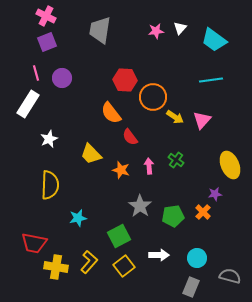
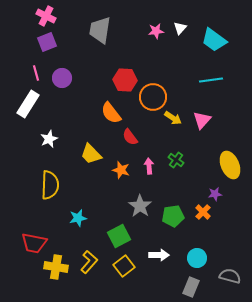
yellow arrow: moved 2 px left, 1 px down
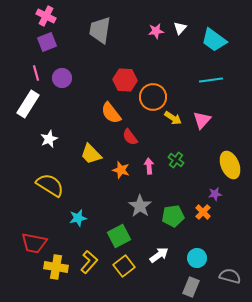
yellow semicircle: rotated 60 degrees counterclockwise
white arrow: rotated 36 degrees counterclockwise
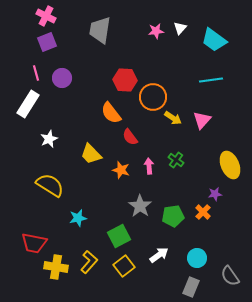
gray semicircle: rotated 140 degrees counterclockwise
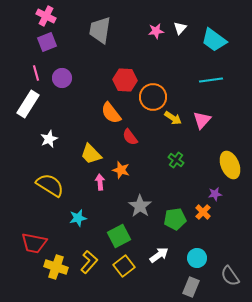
pink arrow: moved 49 px left, 16 px down
green pentagon: moved 2 px right, 3 px down
yellow cross: rotated 10 degrees clockwise
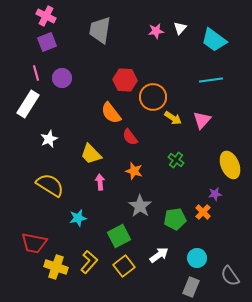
orange star: moved 13 px right, 1 px down
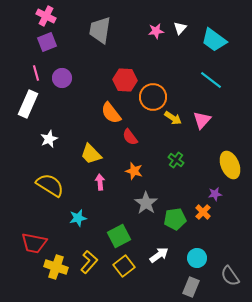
cyan line: rotated 45 degrees clockwise
white rectangle: rotated 8 degrees counterclockwise
gray star: moved 6 px right, 3 px up
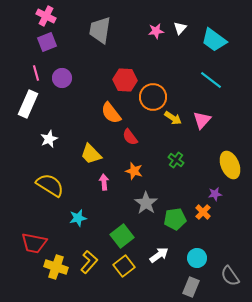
pink arrow: moved 4 px right
green square: moved 3 px right; rotated 10 degrees counterclockwise
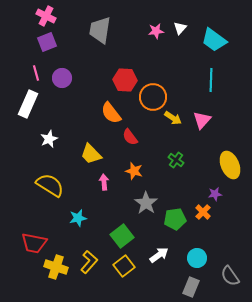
cyan line: rotated 55 degrees clockwise
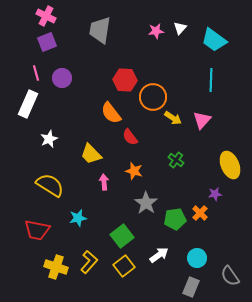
orange cross: moved 3 px left, 1 px down
red trapezoid: moved 3 px right, 13 px up
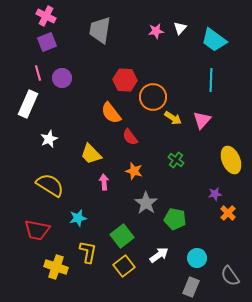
pink line: moved 2 px right
yellow ellipse: moved 1 px right, 5 px up
orange cross: moved 28 px right
green pentagon: rotated 20 degrees clockwise
yellow L-shape: moved 1 px left, 10 px up; rotated 30 degrees counterclockwise
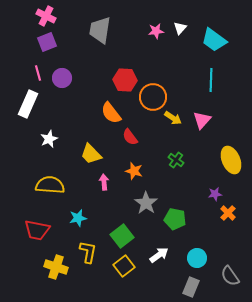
yellow semicircle: rotated 28 degrees counterclockwise
